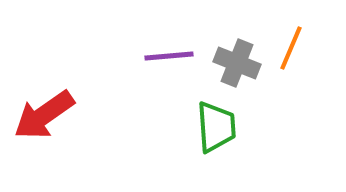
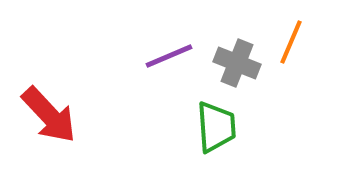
orange line: moved 6 px up
purple line: rotated 18 degrees counterclockwise
red arrow: moved 5 px right; rotated 98 degrees counterclockwise
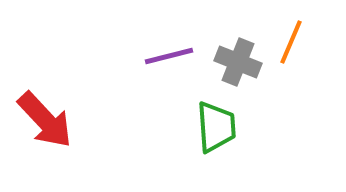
purple line: rotated 9 degrees clockwise
gray cross: moved 1 px right, 1 px up
red arrow: moved 4 px left, 5 px down
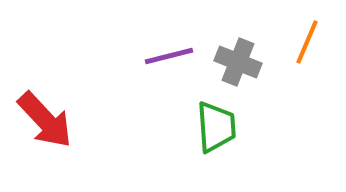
orange line: moved 16 px right
